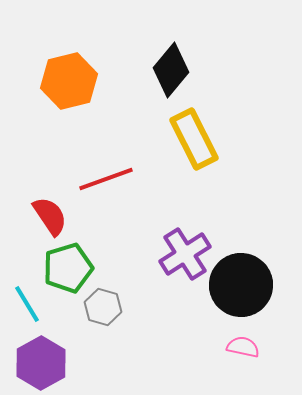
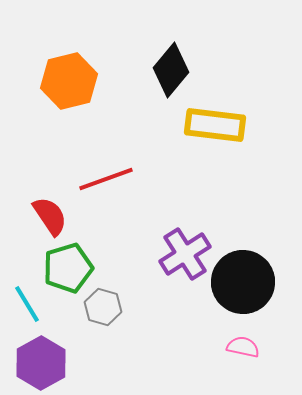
yellow rectangle: moved 21 px right, 14 px up; rotated 56 degrees counterclockwise
black circle: moved 2 px right, 3 px up
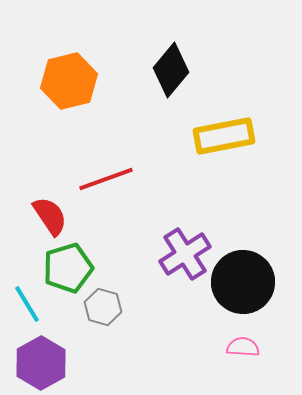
yellow rectangle: moved 9 px right, 11 px down; rotated 18 degrees counterclockwise
pink semicircle: rotated 8 degrees counterclockwise
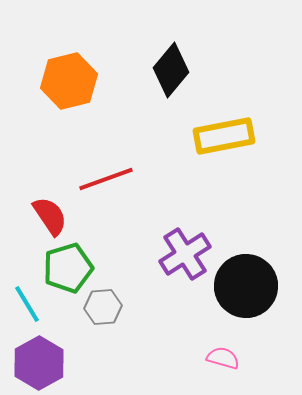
black circle: moved 3 px right, 4 px down
gray hexagon: rotated 21 degrees counterclockwise
pink semicircle: moved 20 px left, 11 px down; rotated 12 degrees clockwise
purple hexagon: moved 2 px left
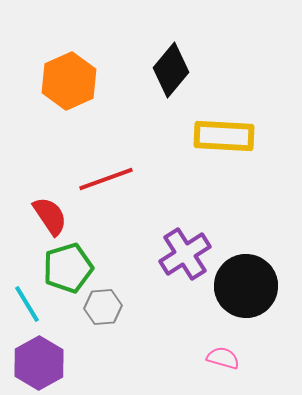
orange hexagon: rotated 10 degrees counterclockwise
yellow rectangle: rotated 14 degrees clockwise
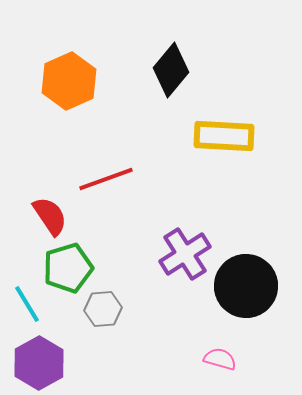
gray hexagon: moved 2 px down
pink semicircle: moved 3 px left, 1 px down
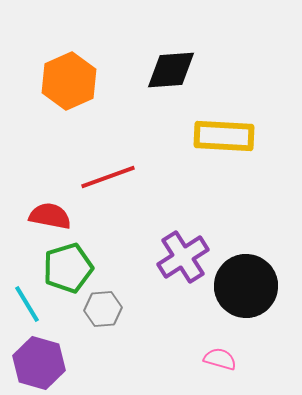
black diamond: rotated 46 degrees clockwise
red line: moved 2 px right, 2 px up
red semicircle: rotated 45 degrees counterclockwise
purple cross: moved 2 px left, 3 px down
purple hexagon: rotated 15 degrees counterclockwise
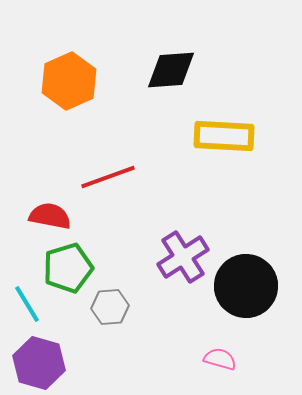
gray hexagon: moved 7 px right, 2 px up
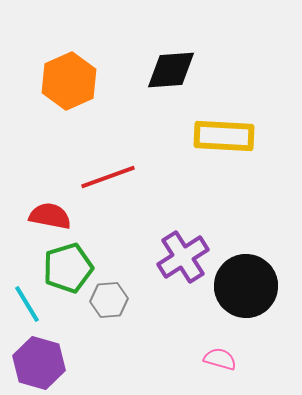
gray hexagon: moved 1 px left, 7 px up
